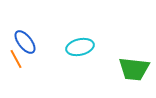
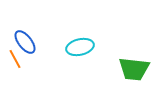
orange line: moved 1 px left
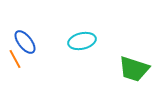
cyan ellipse: moved 2 px right, 6 px up
green trapezoid: rotated 12 degrees clockwise
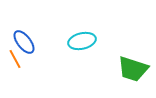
blue ellipse: moved 1 px left
green trapezoid: moved 1 px left
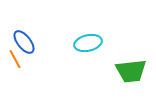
cyan ellipse: moved 6 px right, 2 px down
green trapezoid: moved 2 px left, 2 px down; rotated 24 degrees counterclockwise
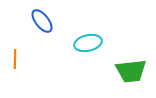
blue ellipse: moved 18 px right, 21 px up
orange line: rotated 30 degrees clockwise
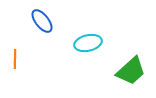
green trapezoid: rotated 36 degrees counterclockwise
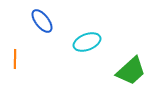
cyan ellipse: moved 1 px left, 1 px up; rotated 8 degrees counterclockwise
